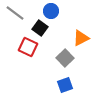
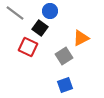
blue circle: moved 1 px left
gray square: moved 1 px left, 2 px up; rotated 12 degrees clockwise
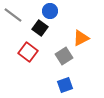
gray line: moved 2 px left, 2 px down
red square: moved 5 px down; rotated 12 degrees clockwise
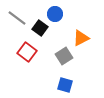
blue circle: moved 5 px right, 3 px down
gray line: moved 4 px right, 3 px down
red square: moved 1 px left
blue square: rotated 35 degrees clockwise
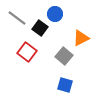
gray square: rotated 18 degrees counterclockwise
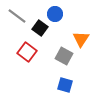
gray line: moved 2 px up
orange triangle: moved 1 px down; rotated 30 degrees counterclockwise
gray square: rotated 12 degrees counterclockwise
